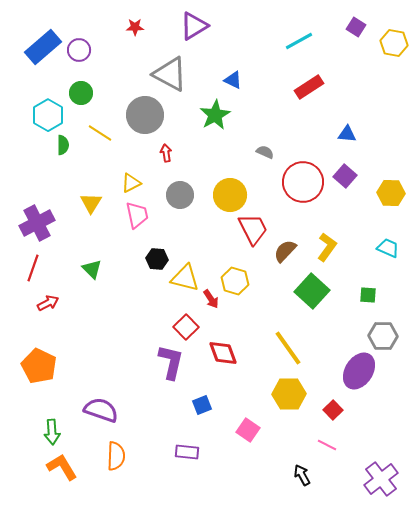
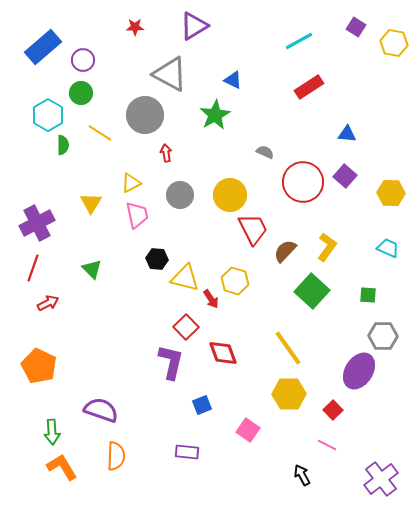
purple circle at (79, 50): moved 4 px right, 10 px down
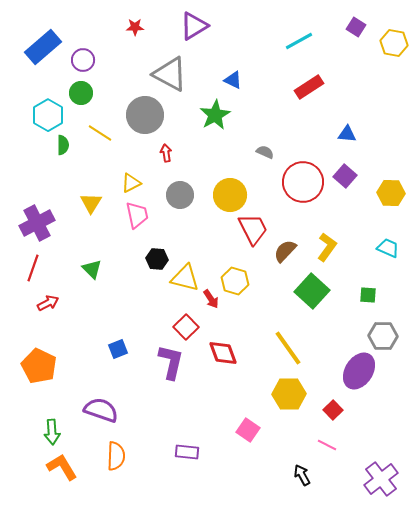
blue square at (202, 405): moved 84 px left, 56 px up
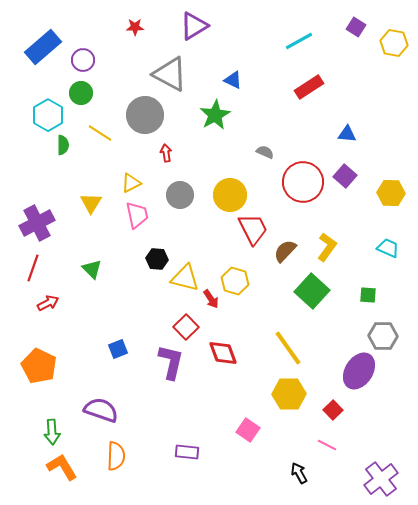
black arrow at (302, 475): moved 3 px left, 2 px up
